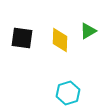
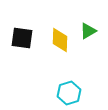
cyan hexagon: moved 1 px right
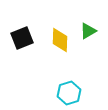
black square: rotated 30 degrees counterclockwise
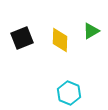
green triangle: moved 3 px right
cyan hexagon: rotated 20 degrees counterclockwise
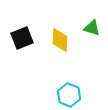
green triangle: moved 1 px right, 3 px up; rotated 48 degrees clockwise
cyan hexagon: moved 2 px down
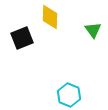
green triangle: moved 1 px right, 2 px down; rotated 36 degrees clockwise
yellow diamond: moved 10 px left, 23 px up
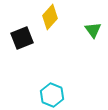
yellow diamond: rotated 40 degrees clockwise
cyan hexagon: moved 17 px left
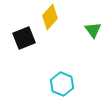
black square: moved 2 px right
cyan hexagon: moved 10 px right, 11 px up
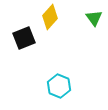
green triangle: moved 1 px right, 12 px up
cyan hexagon: moved 3 px left, 2 px down
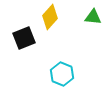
green triangle: moved 1 px left, 1 px up; rotated 48 degrees counterclockwise
cyan hexagon: moved 3 px right, 12 px up
